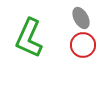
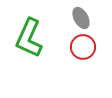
red circle: moved 2 px down
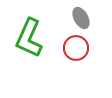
red circle: moved 7 px left, 1 px down
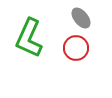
gray ellipse: rotated 10 degrees counterclockwise
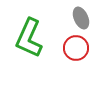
gray ellipse: rotated 15 degrees clockwise
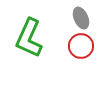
red circle: moved 5 px right, 2 px up
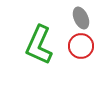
green L-shape: moved 10 px right, 7 px down
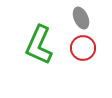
red circle: moved 2 px right, 2 px down
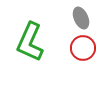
green L-shape: moved 9 px left, 3 px up
